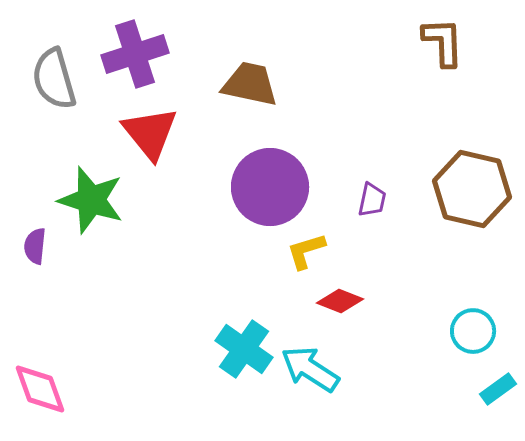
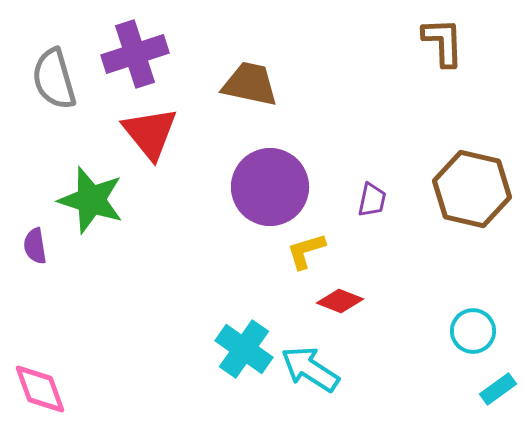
purple semicircle: rotated 15 degrees counterclockwise
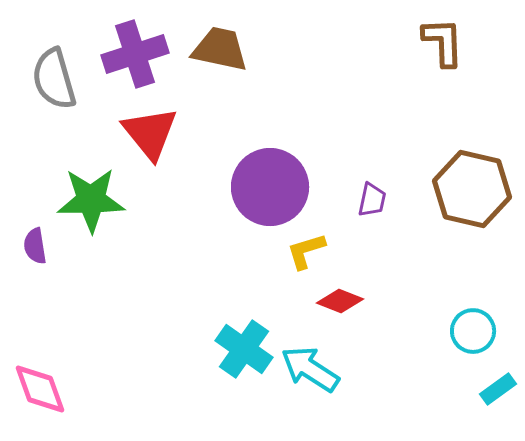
brown trapezoid: moved 30 px left, 35 px up
green star: rotated 18 degrees counterclockwise
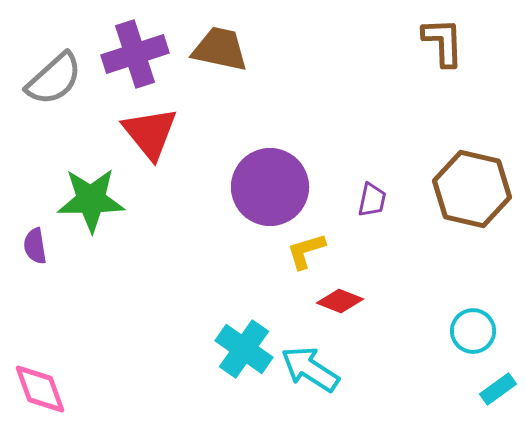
gray semicircle: rotated 116 degrees counterclockwise
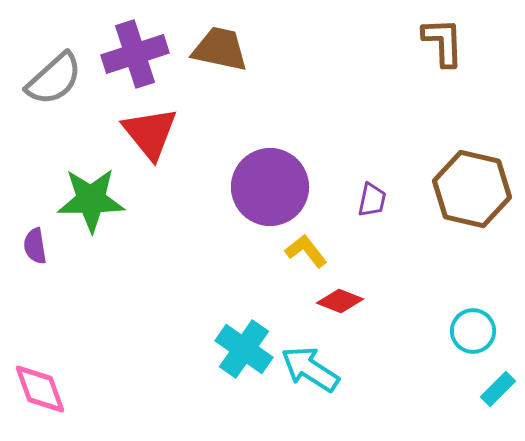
yellow L-shape: rotated 69 degrees clockwise
cyan rectangle: rotated 9 degrees counterclockwise
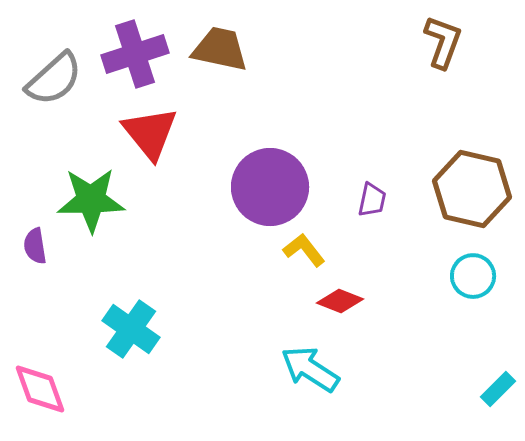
brown L-shape: rotated 22 degrees clockwise
yellow L-shape: moved 2 px left, 1 px up
cyan circle: moved 55 px up
cyan cross: moved 113 px left, 20 px up
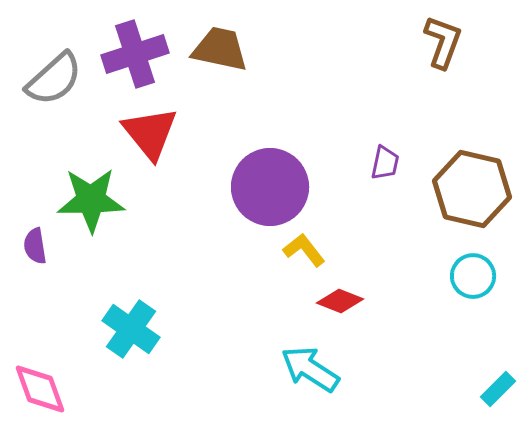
purple trapezoid: moved 13 px right, 37 px up
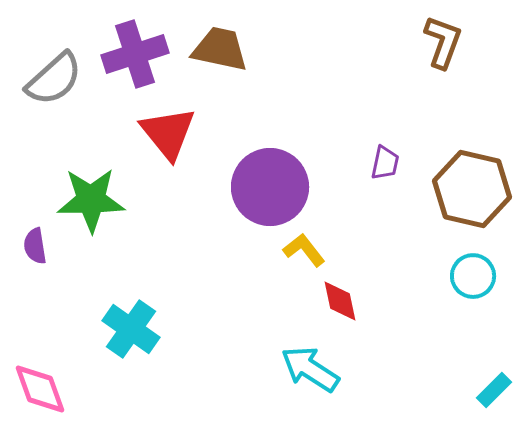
red triangle: moved 18 px right
red diamond: rotated 57 degrees clockwise
cyan rectangle: moved 4 px left, 1 px down
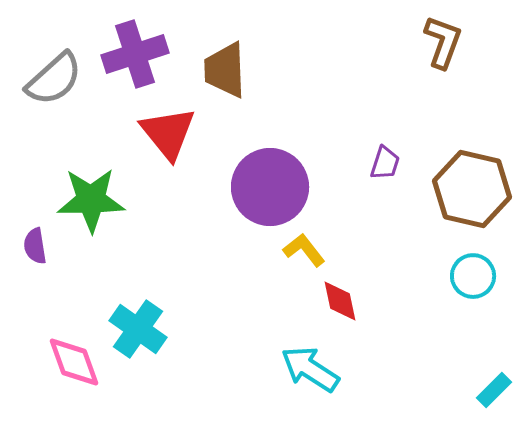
brown trapezoid: moved 5 px right, 21 px down; rotated 104 degrees counterclockwise
purple trapezoid: rotated 6 degrees clockwise
cyan cross: moved 7 px right
pink diamond: moved 34 px right, 27 px up
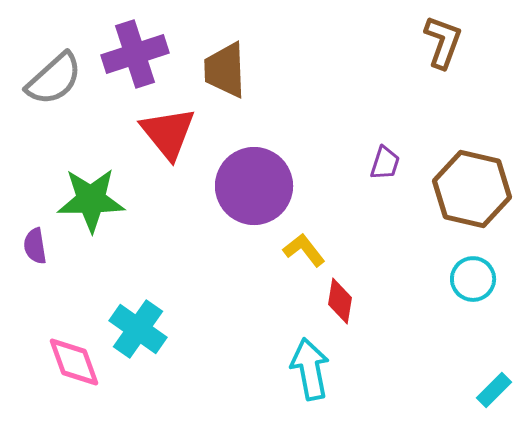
purple circle: moved 16 px left, 1 px up
cyan circle: moved 3 px down
red diamond: rotated 21 degrees clockwise
cyan arrow: rotated 46 degrees clockwise
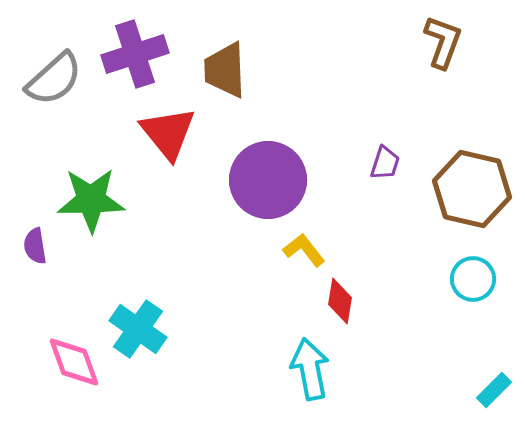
purple circle: moved 14 px right, 6 px up
